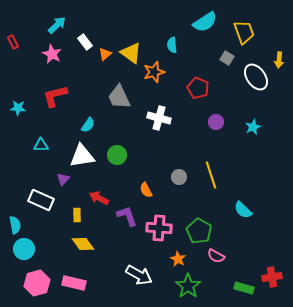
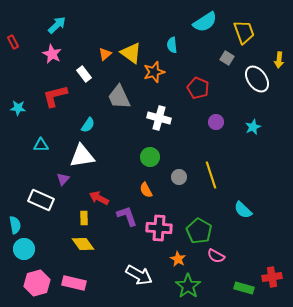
white rectangle at (85, 42): moved 1 px left, 32 px down
white ellipse at (256, 77): moved 1 px right, 2 px down
green circle at (117, 155): moved 33 px right, 2 px down
yellow rectangle at (77, 215): moved 7 px right, 3 px down
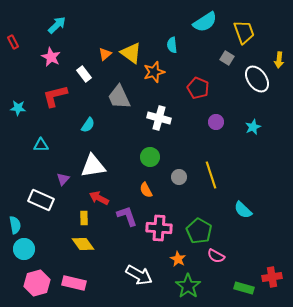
pink star at (52, 54): moved 1 px left, 3 px down
white triangle at (82, 156): moved 11 px right, 10 px down
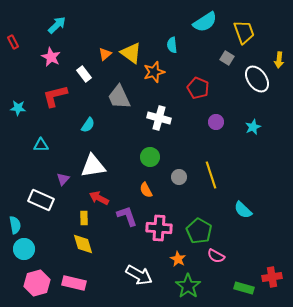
yellow diamond at (83, 244): rotated 20 degrees clockwise
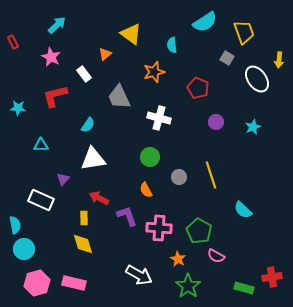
yellow triangle at (131, 53): moved 19 px up
white triangle at (93, 166): moved 7 px up
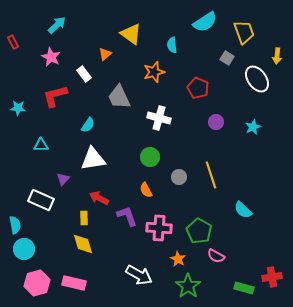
yellow arrow at (279, 60): moved 2 px left, 4 px up
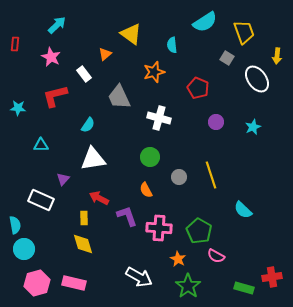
red rectangle at (13, 42): moved 2 px right, 2 px down; rotated 32 degrees clockwise
white arrow at (139, 275): moved 2 px down
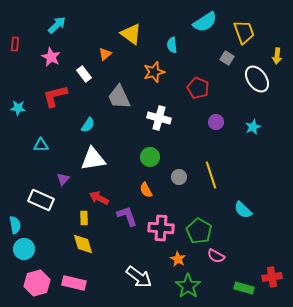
pink cross at (159, 228): moved 2 px right
white arrow at (139, 277): rotated 8 degrees clockwise
